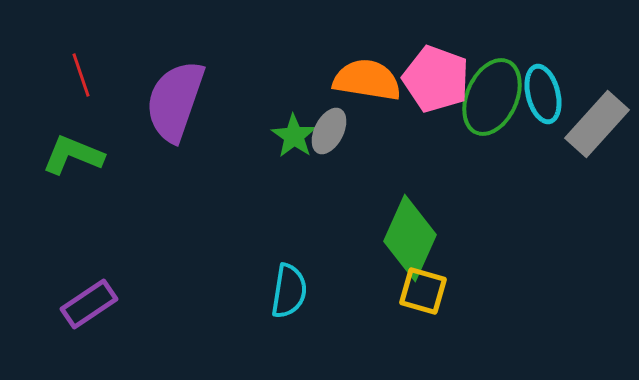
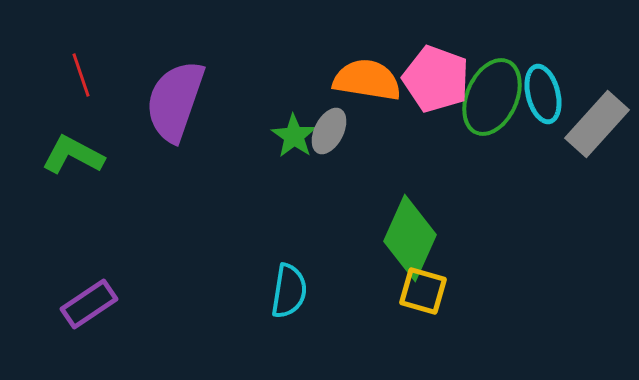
green L-shape: rotated 6 degrees clockwise
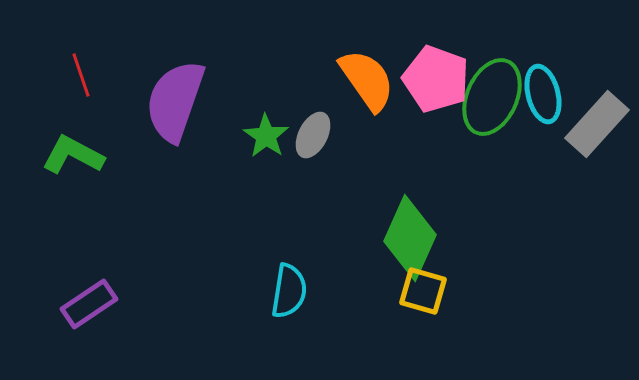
orange semicircle: rotated 46 degrees clockwise
gray ellipse: moved 16 px left, 4 px down
green star: moved 28 px left
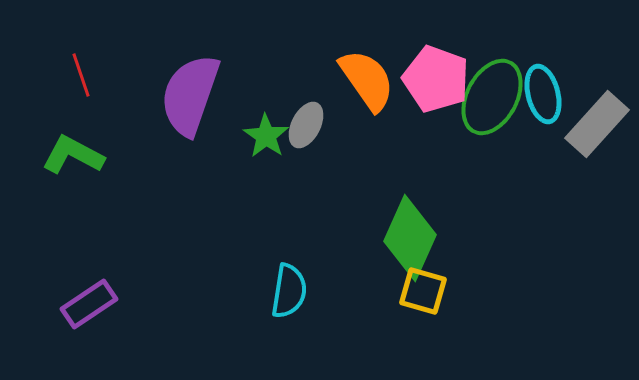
green ellipse: rotated 4 degrees clockwise
purple semicircle: moved 15 px right, 6 px up
gray ellipse: moved 7 px left, 10 px up
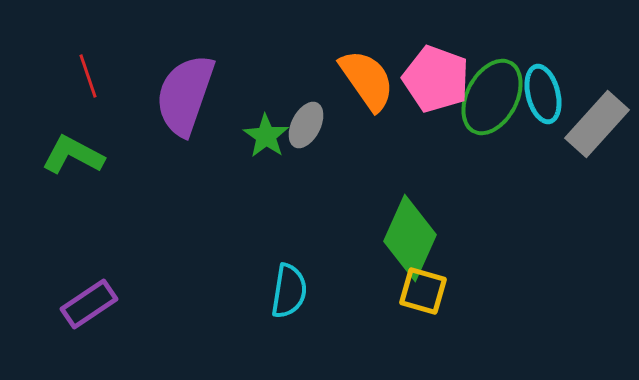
red line: moved 7 px right, 1 px down
purple semicircle: moved 5 px left
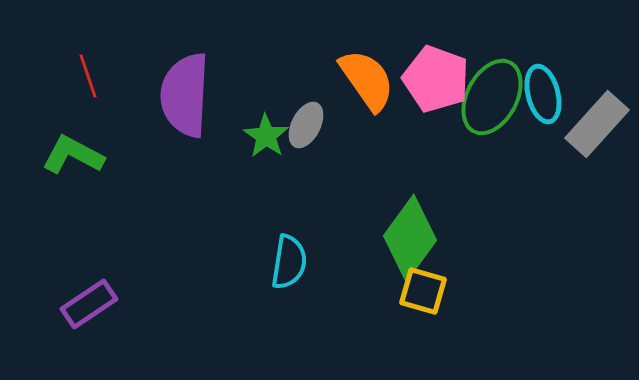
purple semicircle: rotated 16 degrees counterclockwise
green diamond: rotated 12 degrees clockwise
cyan semicircle: moved 29 px up
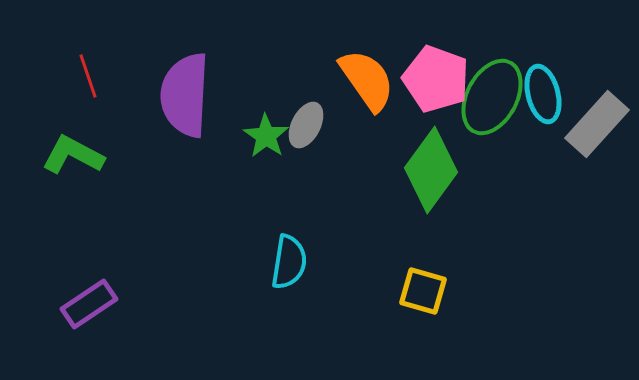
green diamond: moved 21 px right, 68 px up
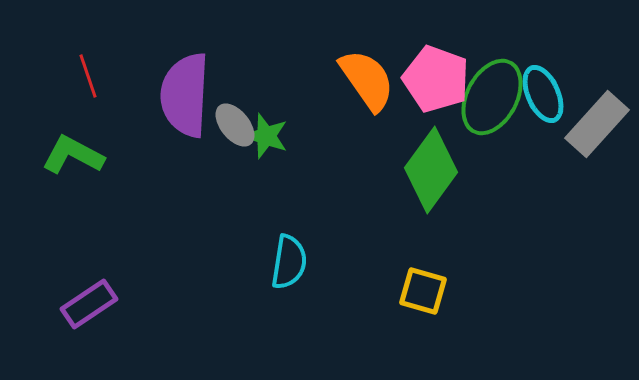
cyan ellipse: rotated 10 degrees counterclockwise
gray ellipse: moved 71 px left; rotated 66 degrees counterclockwise
green star: rotated 15 degrees counterclockwise
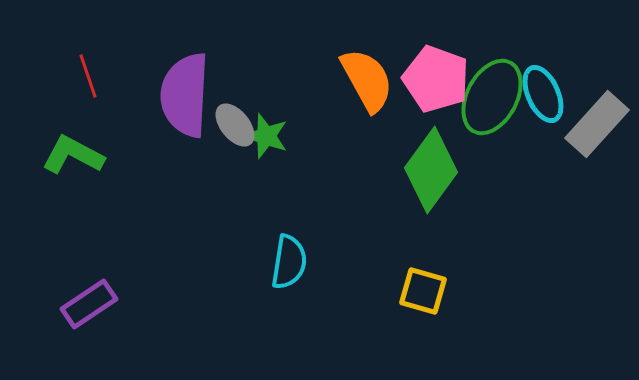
orange semicircle: rotated 6 degrees clockwise
